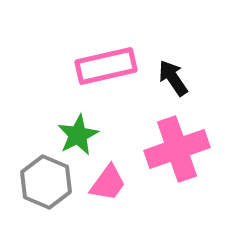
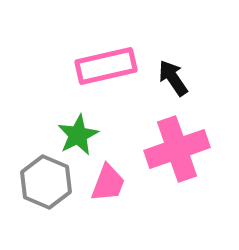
pink trapezoid: rotated 15 degrees counterclockwise
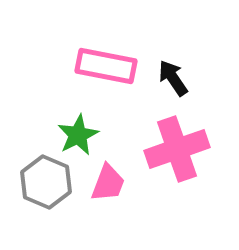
pink rectangle: rotated 24 degrees clockwise
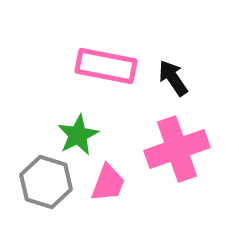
gray hexagon: rotated 6 degrees counterclockwise
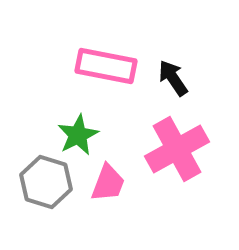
pink cross: rotated 10 degrees counterclockwise
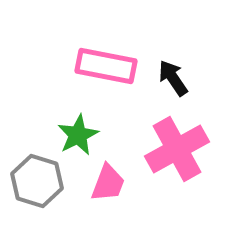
gray hexagon: moved 9 px left, 1 px up
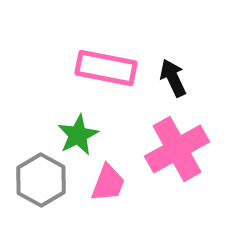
pink rectangle: moved 2 px down
black arrow: rotated 9 degrees clockwise
gray hexagon: moved 4 px right, 1 px up; rotated 12 degrees clockwise
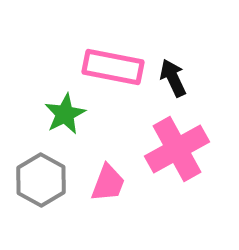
pink rectangle: moved 7 px right, 1 px up
green star: moved 13 px left, 21 px up
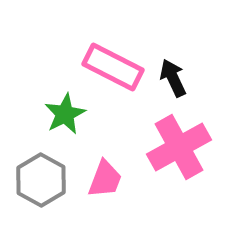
pink rectangle: rotated 16 degrees clockwise
pink cross: moved 2 px right, 2 px up
pink trapezoid: moved 3 px left, 4 px up
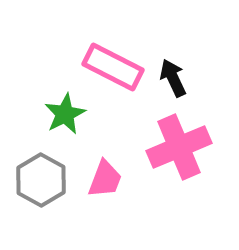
pink cross: rotated 6 degrees clockwise
